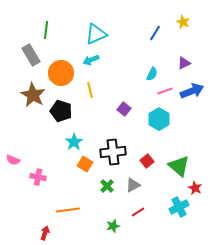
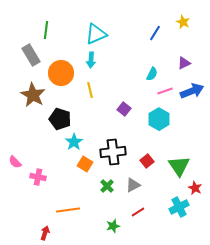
cyan arrow: rotated 63 degrees counterclockwise
black pentagon: moved 1 px left, 8 px down
pink semicircle: moved 2 px right, 2 px down; rotated 24 degrees clockwise
green triangle: rotated 15 degrees clockwise
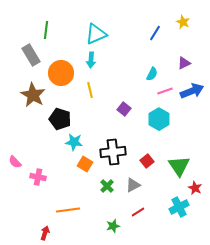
cyan star: rotated 30 degrees counterclockwise
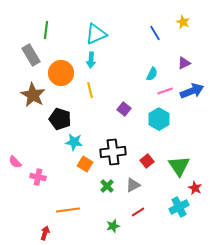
blue line: rotated 63 degrees counterclockwise
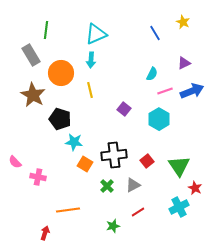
black cross: moved 1 px right, 3 px down
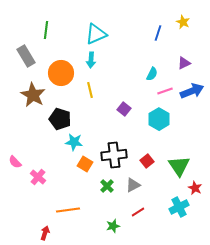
blue line: moved 3 px right; rotated 49 degrees clockwise
gray rectangle: moved 5 px left, 1 px down
pink cross: rotated 28 degrees clockwise
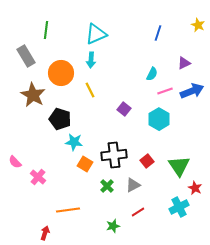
yellow star: moved 15 px right, 3 px down
yellow line: rotated 14 degrees counterclockwise
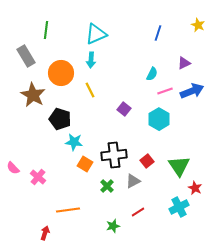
pink semicircle: moved 2 px left, 6 px down
gray triangle: moved 4 px up
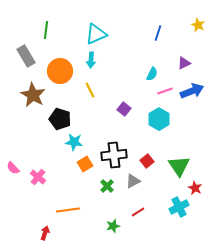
orange circle: moved 1 px left, 2 px up
orange square: rotated 28 degrees clockwise
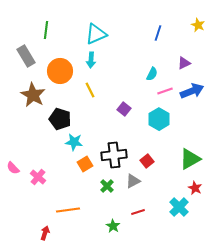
green triangle: moved 11 px right, 7 px up; rotated 35 degrees clockwise
cyan cross: rotated 18 degrees counterclockwise
red line: rotated 16 degrees clockwise
green star: rotated 24 degrees counterclockwise
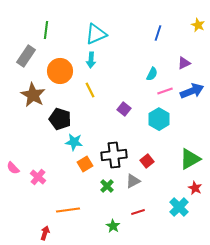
gray rectangle: rotated 65 degrees clockwise
